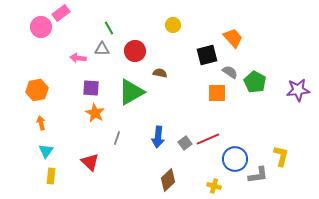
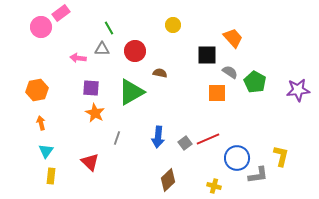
black square: rotated 15 degrees clockwise
blue circle: moved 2 px right, 1 px up
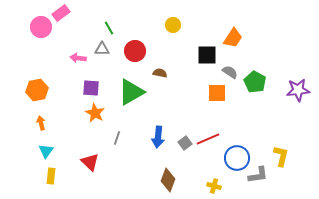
orange trapezoid: rotated 75 degrees clockwise
brown diamond: rotated 25 degrees counterclockwise
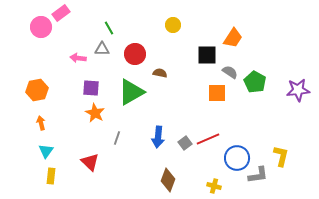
red circle: moved 3 px down
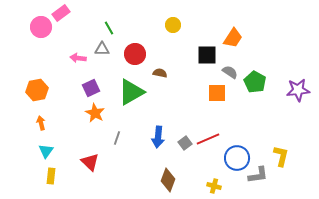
purple square: rotated 30 degrees counterclockwise
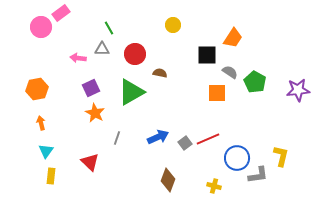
orange hexagon: moved 1 px up
blue arrow: rotated 120 degrees counterclockwise
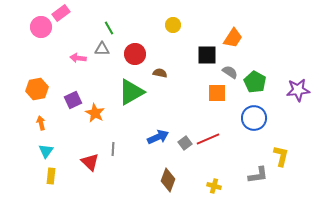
purple square: moved 18 px left, 12 px down
gray line: moved 4 px left, 11 px down; rotated 16 degrees counterclockwise
blue circle: moved 17 px right, 40 px up
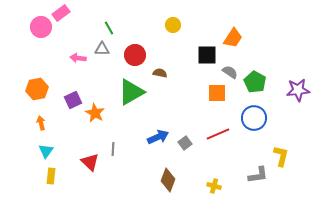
red circle: moved 1 px down
red line: moved 10 px right, 5 px up
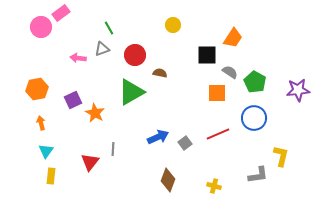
gray triangle: rotated 21 degrees counterclockwise
red triangle: rotated 24 degrees clockwise
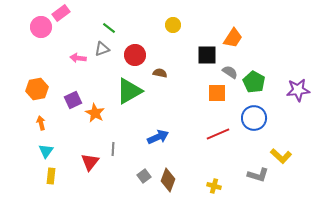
green line: rotated 24 degrees counterclockwise
green pentagon: moved 1 px left
green triangle: moved 2 px left, 1 px up
gray square: moved 41 px left, 33 px down
yellow L-shape: rotated 120 degrees clockwise
gray L-shape: rotated 25 degrees clockwise
